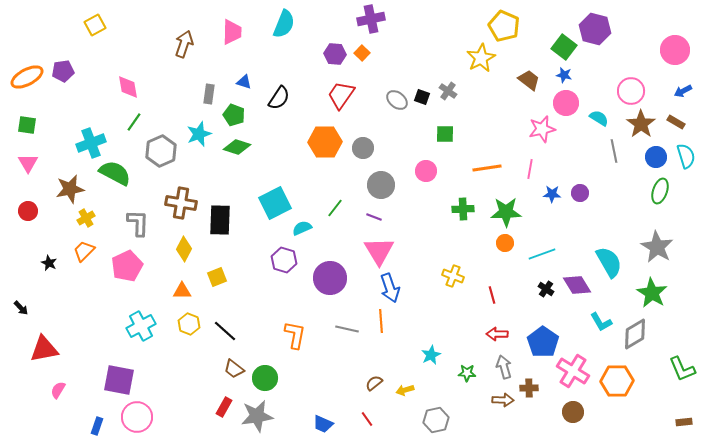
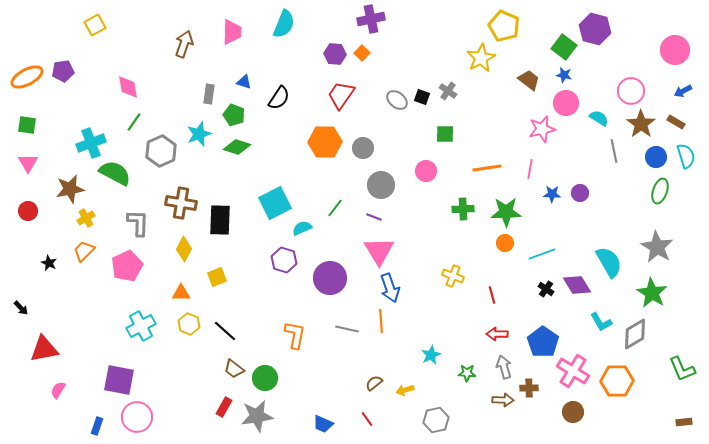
orange triangle at (182, 291): moved 1 px left, 2 px down
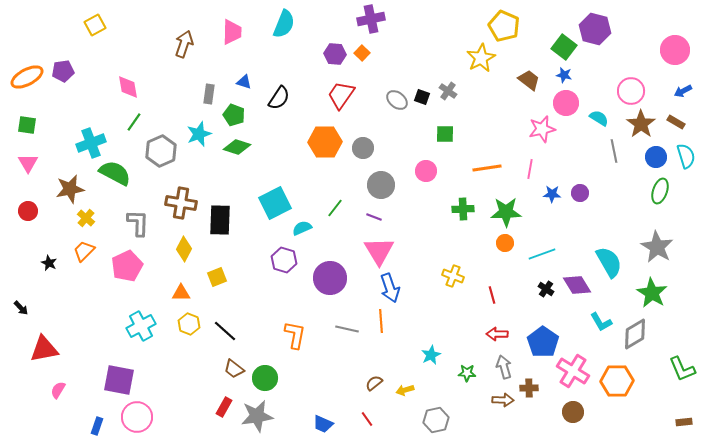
yellow cross at (86, 218): rotated 18 degrees counterclockwise
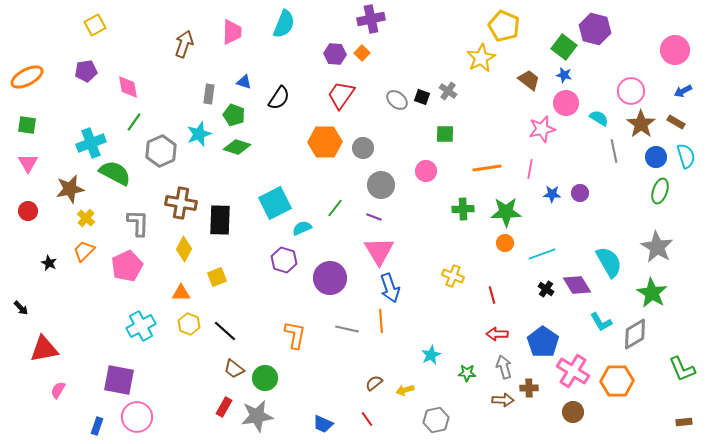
purple pentagon at (63, 71): moved 23 px right
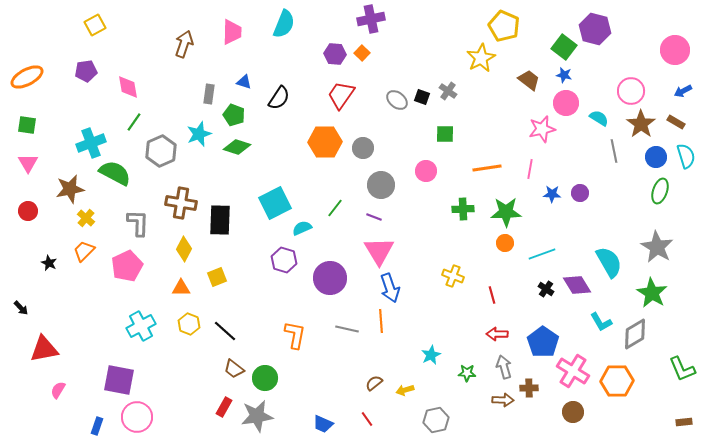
orange triangle at (181, 293): moved 5 px up
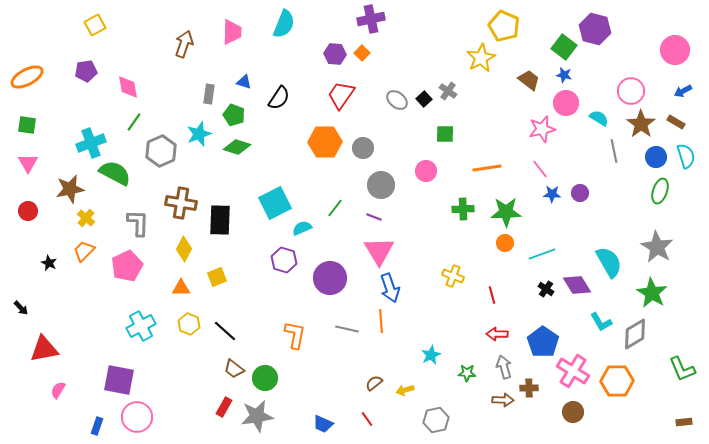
black square at (422, 97): moved 2 px right, 2 px down; rotated 28 degrees clockwise
pink line at (530, 169): moved 10 px right; rotated 48 degrees counterclockwise
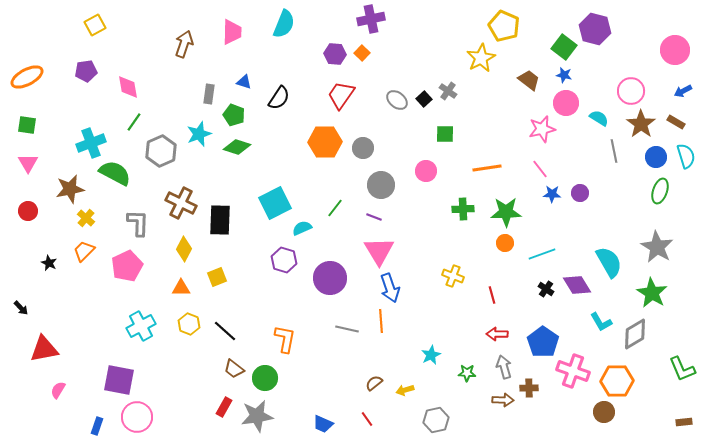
brown cross at (181, 203): rotated 16 degrees clockwise
orange L-shape at (295, 335): moved 10 px left, 4 px down
pink cross at (573, 371): rotated 12 degrees counterclockwise
brown circle at (573, 412): moved 31 px right
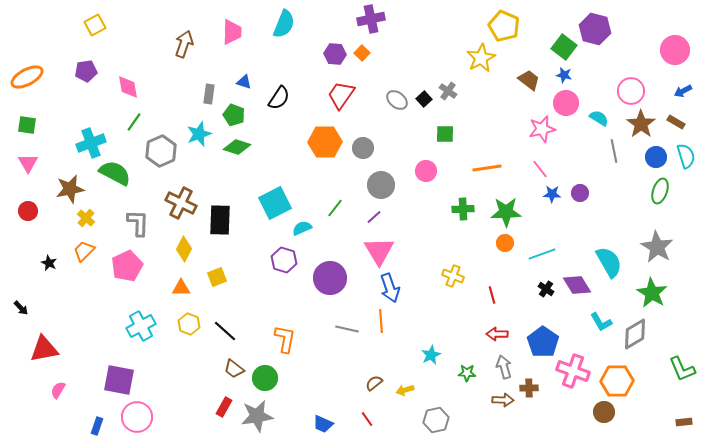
purple line at (374, 217): rotated 63 degrees counterclockwise
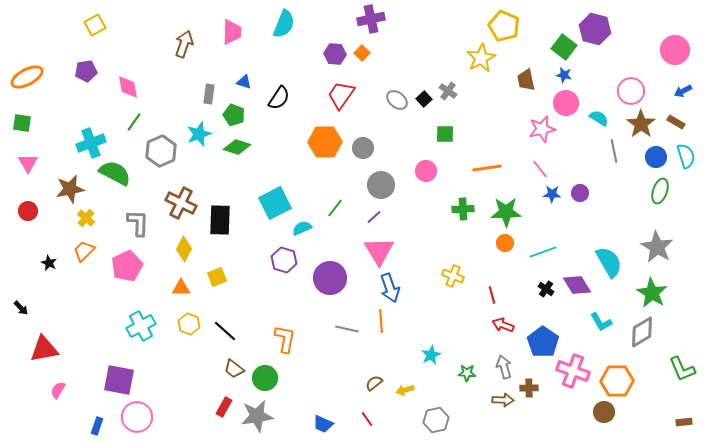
brown trapezoid at (529, 80): moved 3 px left; rotated 140 degrees counterclockwise
green square at (27, 125): moved 5 px left, 2 px up
cyan line at (542, 254): moved 1 px right, 2 px up
red arrow at (497, 334): moved 6 px right, 9 px up; rotated 20 degrees clockwise
gray diamond at (635, 334): moved 7 px right, 2 px up
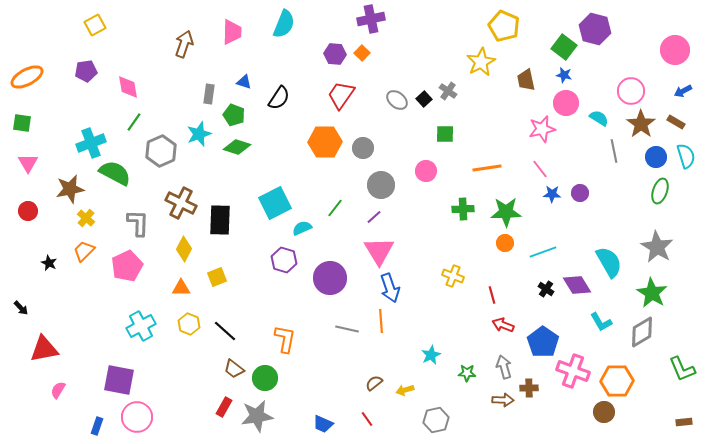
yellow star at (481, 58): moved 4 px down
